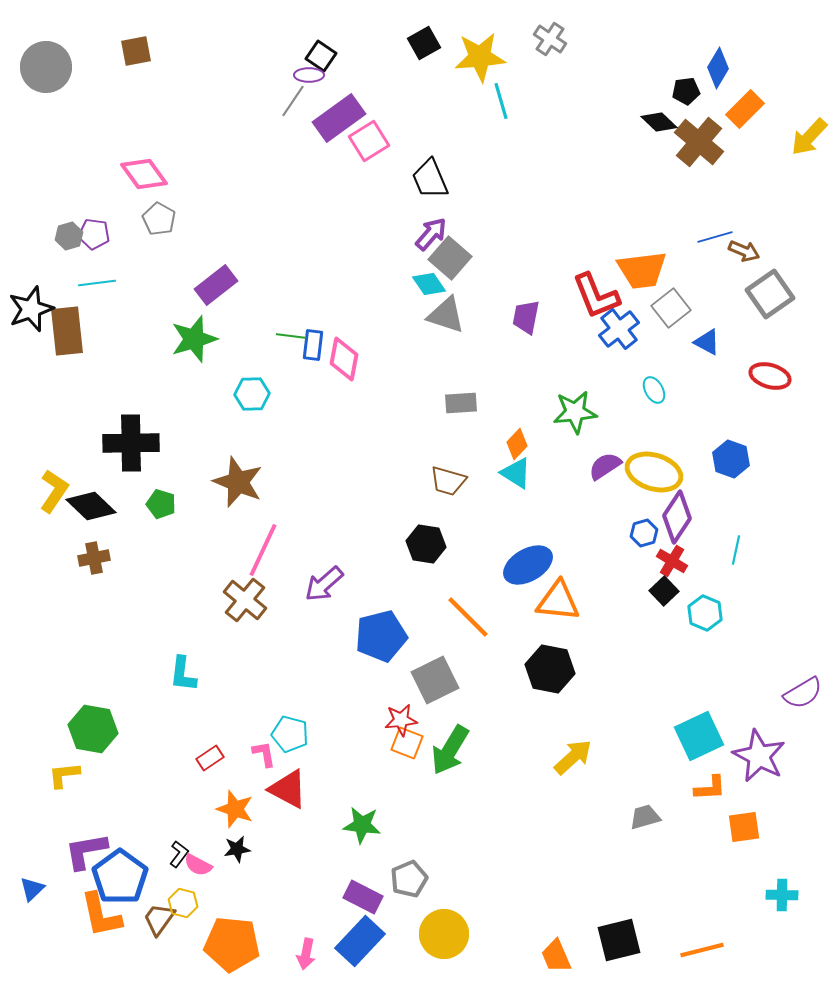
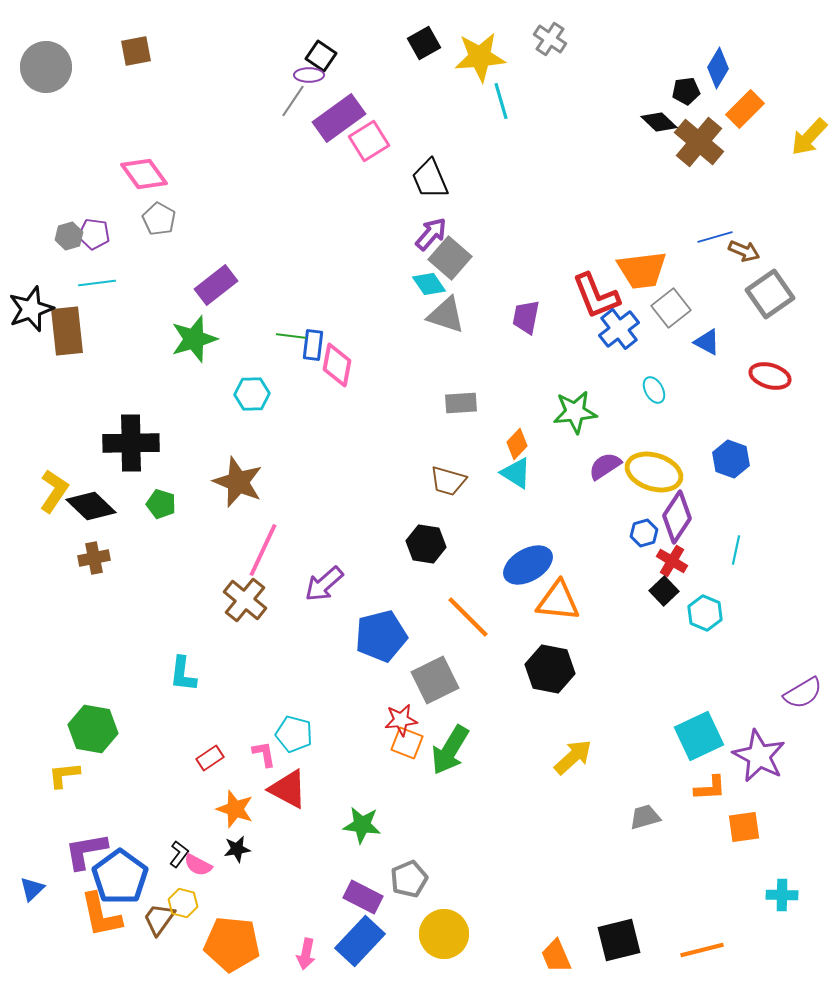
pink diamond at (344, 359): moved 7 px left, 6 px down
cyan pentagon at (290, 734): moved 4 px right
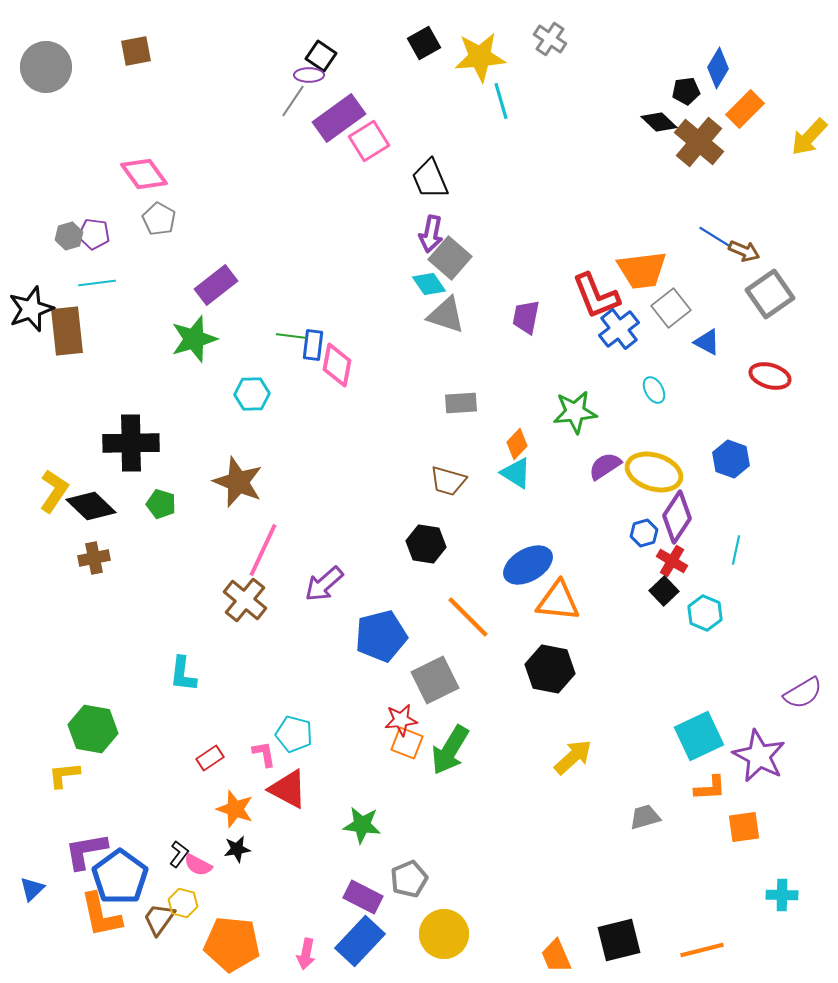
purple arrow at (431, 234): rotated 150 degrees clockwise
blue line at (715, 237): rotated 48 degrees clockwise
